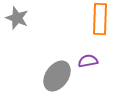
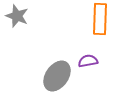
gray star: moved 2 px up
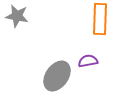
gray star: rotated 10 degrees counterclockwise
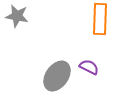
purple semicircle: moved 1 px right, 6 px down; rotated 36 degrees clockwise
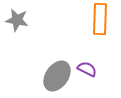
gray star: moved 4 px down
purple semicircle: moved 2 px left, 2 px down
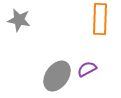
gray star: moved 2 px right
purple semicircle: rotated 54 degrees counterclockwise
